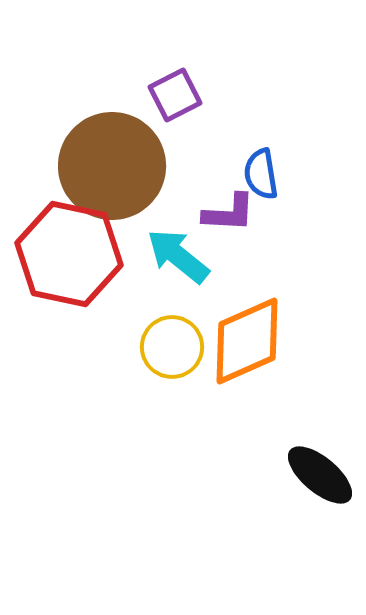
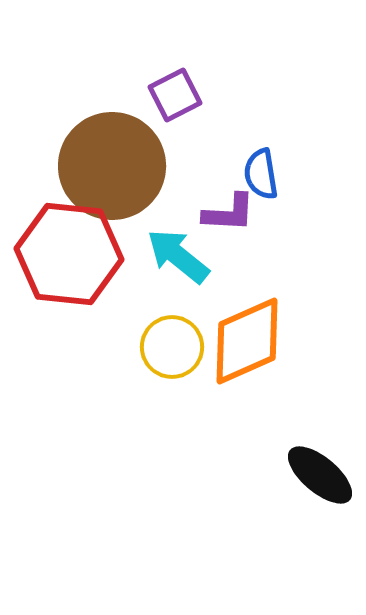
red hexagon: rotated 6 degrees counterclockwise
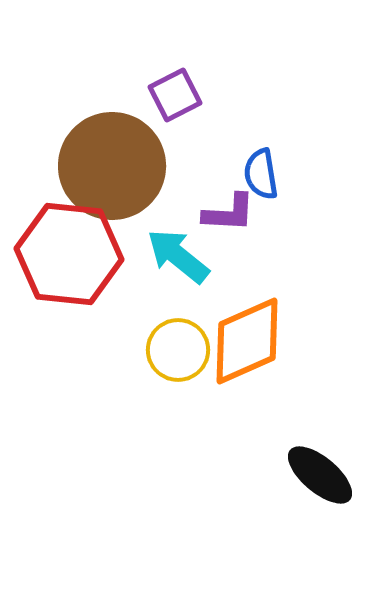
yellow circle: moved 6 px right, 3 px down
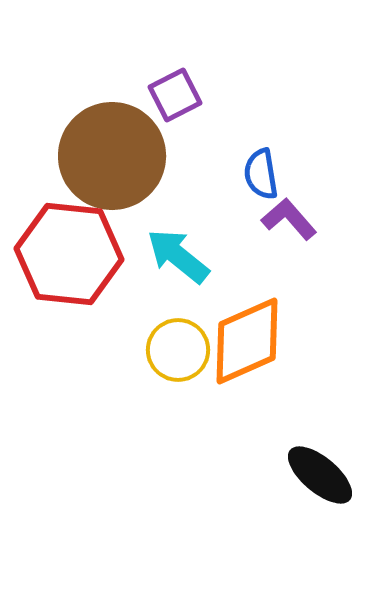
brown circle: moved 10 px up
purple L-shape: moved 60 px right, 6 px down; rotated 134 degrees counterclockwise
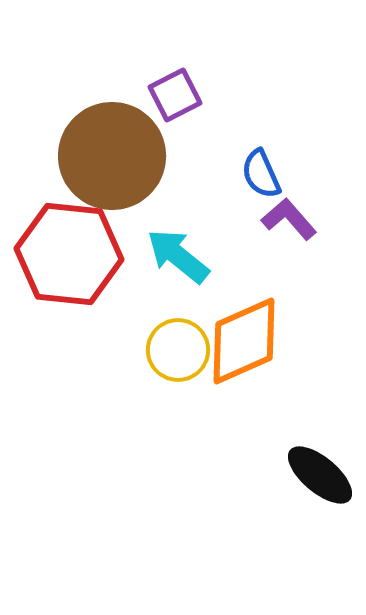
blue semicircle: rotated 15 degrees counterclockwise
orange diamond: moved 3 px left
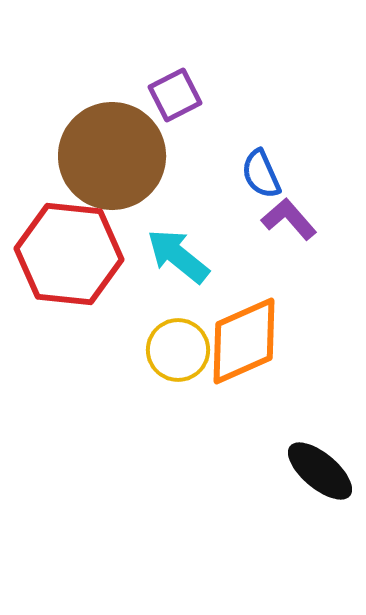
black ellipse: moved 4 px up
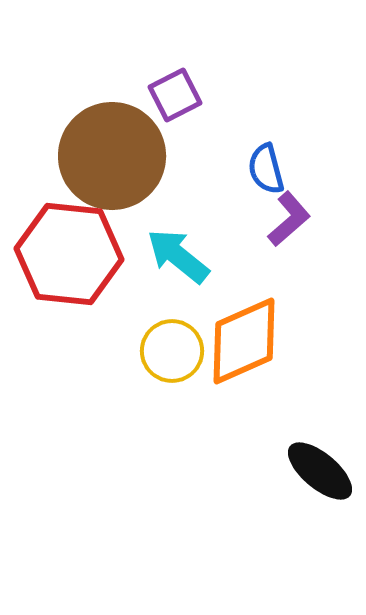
blue semicircle: moved 5 px right, 5 px up; rotated 9 degrees clockwise
purple L-shape: rotated 90 degrees clockwise
yellow circle: moved 6 px left, 1 px down
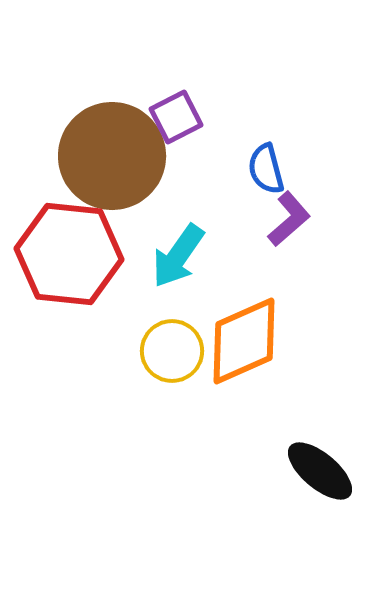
purple square: moved 1 px right, 22 px down
cyan arrow: rotated 94 degrees counterclockwise
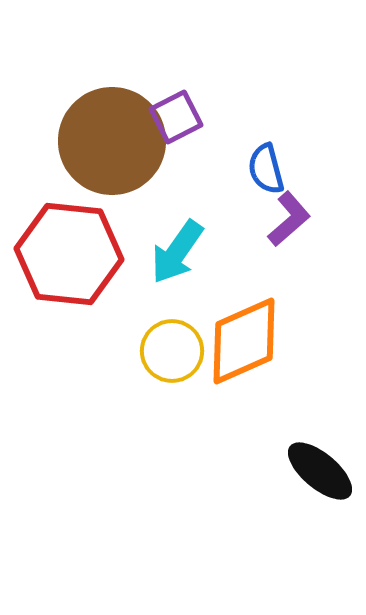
brown circle: moved 15 px up
cyan arrow: moved 1 px left, 4 px up
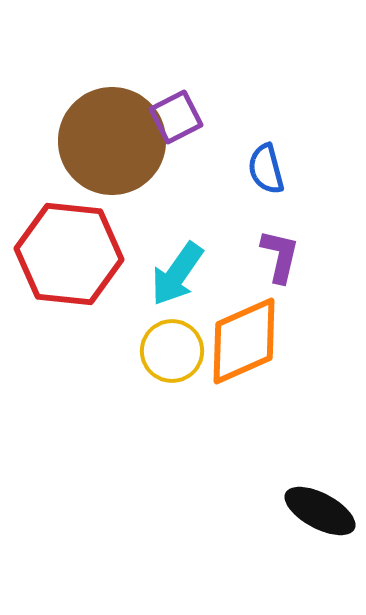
purple L-shape: moved 9 px left, 37 px down; rotated 36 degrees counterclockwise
cyan arrow: moved 22 px down
black ellipse: moved 40 px down; rotated 12 degrees counterclockwise
